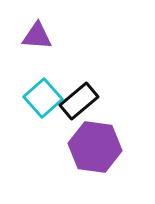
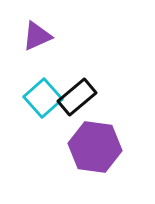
purple triangle: rotated 28 degrees counterclockwise
black rectangle: moved 2 px left, 4 px up
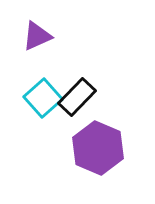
black rectangle: rotated 6 degrees counterclockwise
purple hexagon: moved 3 px right, 1 px down; rotated 15 degrees clockwise
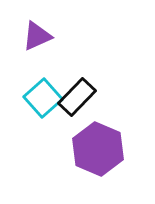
purple hexagon: moved 1 px down
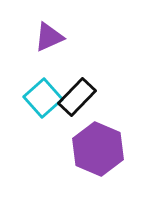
purple triangle: moved 12 px right, 1 px down
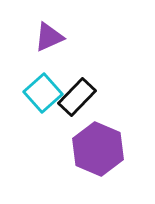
cyan square: moved 5 px up
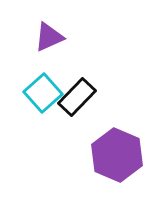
purple hexagon: moved 19 px right, 6 px down
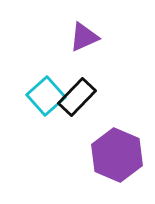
purple triangle: moved 35 px right
cyan square: moved 3 px right, 3 px down
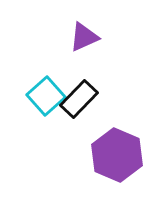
black rectangle: moved 2 px right, 2 px down
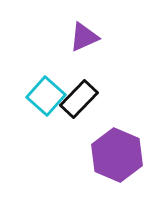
cyan square: rotated 6 degrees counterclockwise
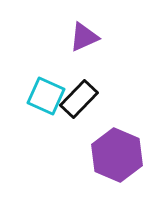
cyan square: rotated 18 degrees counterclockwise
